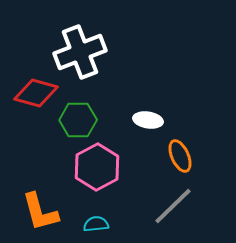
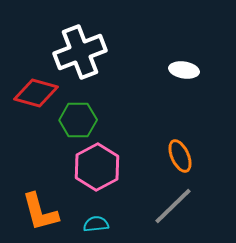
white ellipse: moved 36 px right, 50 px up
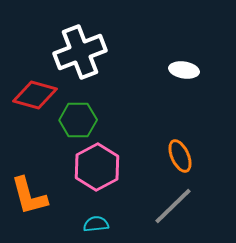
red diamond: moved 1 px left, 2 px down
orange L-shape: moved 11 px left, 16 px up
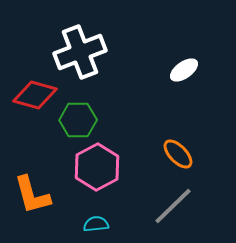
white ellipse: rotated 44 degrees counterclockwise
orange ellipse: moved 2 px left, 2 px up; rotated 20 degrees counterclockwise
orange L-shape: moved 3 px right, 1 px up
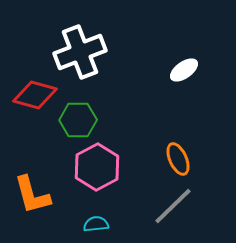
orange ellipse: moved 5 px down; rotated 20 degrees clockwise
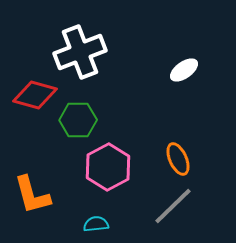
pink hexagon: moved 11 px right
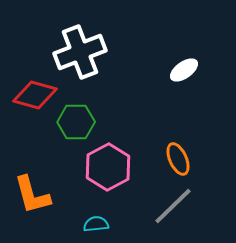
green hexagon: moved 2 px left, 2 px down
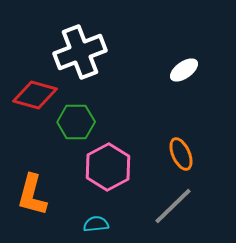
orange ellipse: moved 3 px right, 5 px up
orange L-shape: rotated 30 degrees clockwise
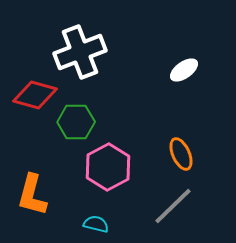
cyan semicircle: rotated 20 degrees clockwise
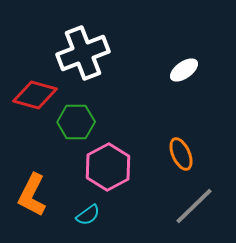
white cross: moved 3 px right, 1 px down
orange L-shape: rotated 12 degrees clockwise
gray line: moved 21 px right
cyan semicircle: moved 8 px left, 9 px up; rotated 130 degrees clockwise
